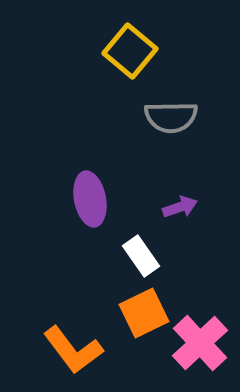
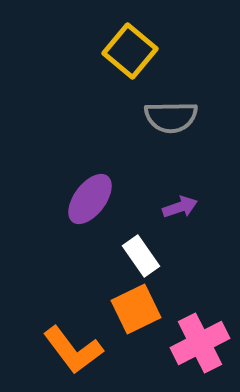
purple ellipse: rotated 48 degrees clockwise
orange square: moved 8 px left, 4 px up
pink cross: rotated 16 degrees clockwise
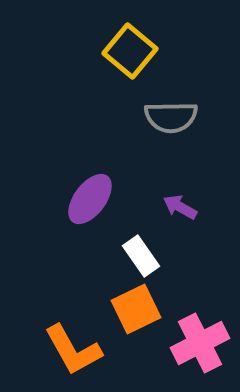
purple arrow: rotated 132 degrees counterclockwise
orange L-shape: rotated 8 degrees clockwise
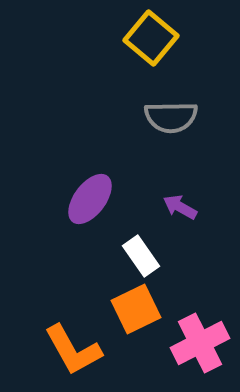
yellow square: moved 21 px right, 13 px up
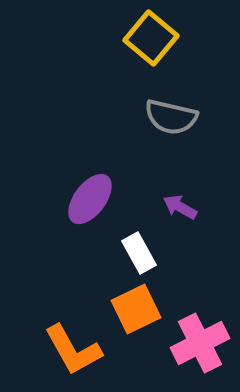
gray semicircle: rotated 14 degrees clockwise
white rectangle: moved 2 px left, 3 px up; rotated 6 degrees clockwise
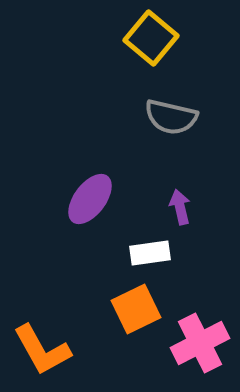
purple arrow: rotated 48 degrees clockwise
white rectangle: moved 11 px right; rotated 69 degrees counterclockwise
orange L-shape: moved 31 px left
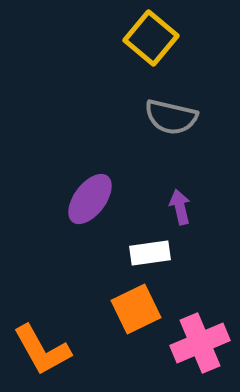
pink cross: rotated 4 degrees clockwise
